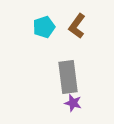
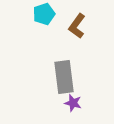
cyan pentagon: moved 13 px up
gray rectangle: moved 4 px left
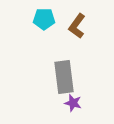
cyan pentagon: moved 5 px down; rotated 20 degrees clockwise
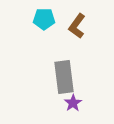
purple star: rotated 24 degrees clockwise
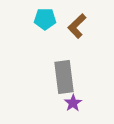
cyan pentagon: moved 1 px right
brown L-shape: rotated 10 degrees clockwise
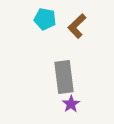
cyan pentagon: rotated 10 degrees clockwise
purple star: moved 2 px left, 1 px down
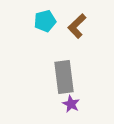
cyan pentagon: moved 2 px down; rotated 25 degrees counterclockwise
purple star: rotated 12 degrees counterclockwise
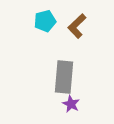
gray rectangle: rotated 12 degrees clockwise
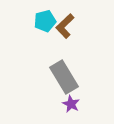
brown L-shape: moved 12 px left
gray rectangle: rotated 36 degrees counterclockwise
